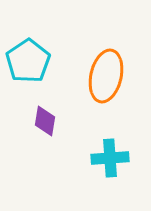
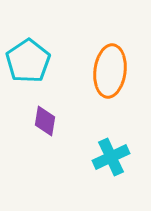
orange ellipse: moved 4 px right, 5 px up; rotated 6 degrees counterclockwise
cyan cross: moved 1 px right, 1 px up; rotated 21 degrees counterclockwise
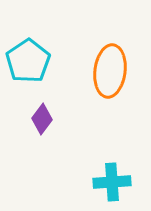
purple diamond: moved 3 px left, 2 px up; rotated 28 degrees clockwise
cyan cross: moved 1 px right, 25 px down; rotated 21 degrees clockwise
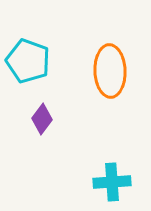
cyan pentagon: rotated 18 degrees counterclockwise
orange ellipse: rotated 9 degrees counterclockwise
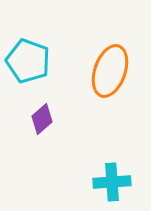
orange ellipse: rotated 21 degrees clockwise
purple diamond: rotated 12 degrees clockwise
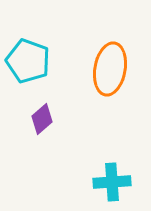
orange ellipse: moved 2 px up; rotated 9 degrees counterclockwise
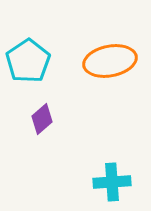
cyan pentagon: rotated 18 degrees clockwise
orange ellipse: moved 8 px up; rotated 69 degrees clockwise
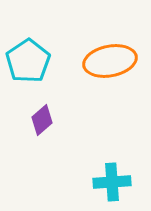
purple diamond: moved 1 px down
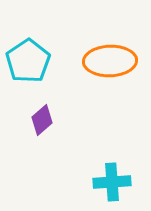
orange ellipse: rotated 9 degrees clockwise
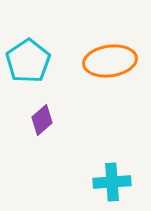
orange ellipse: rotated 6 degrees counterclockwise
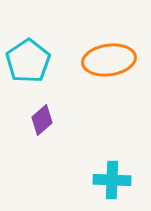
orange ellipse: moved 1 px left, 1 px up
cyan cross: moved 2 px up; rotated 6 degrees clockwise
